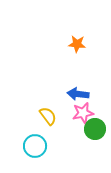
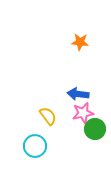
orange star: moved 3 px right, 2 px up
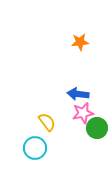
orange star: rotated 12 degrees counterclockwise
yellow semicircle: moved 1 px left, 6 px down
green circle: moved 2 px right, 1 px up
cyan circle: moved 2 px down
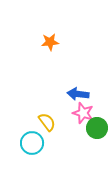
orange star: moved 30 px left
pink star: rotated 30 degrees clockwise
cyan circle: moved 3 px left, 5 px up
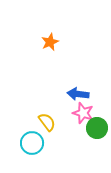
orange star: rotated 18 degrees counterclockwise
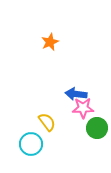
blue arrow: moved 2 px left
pink star: moved 5 px up; rotated 20 degrees counterclockwise
cyan circle: moved 1 px left, 1 px down
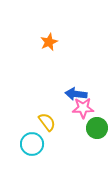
orange star: moved 1 px left
cyan circle: moved 1 px right
